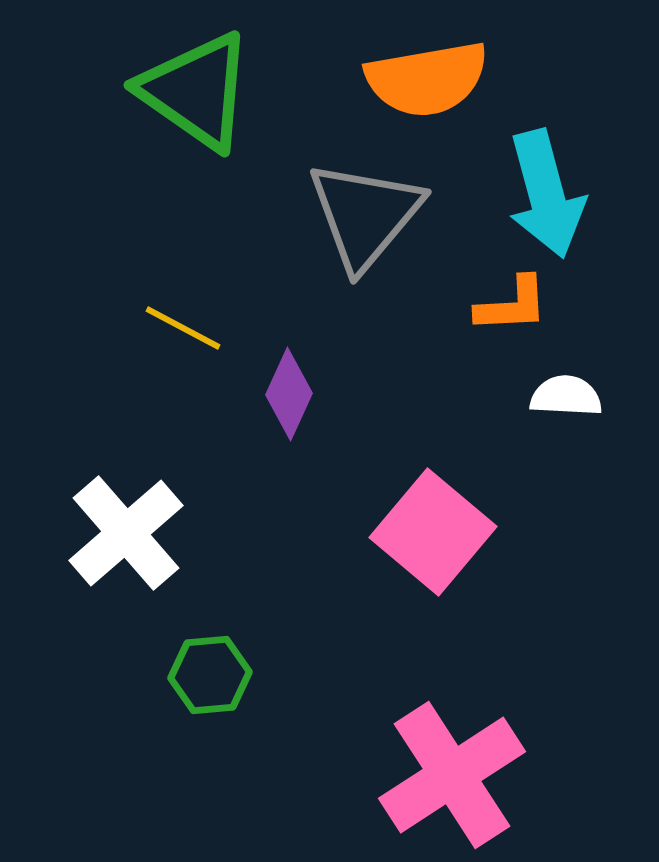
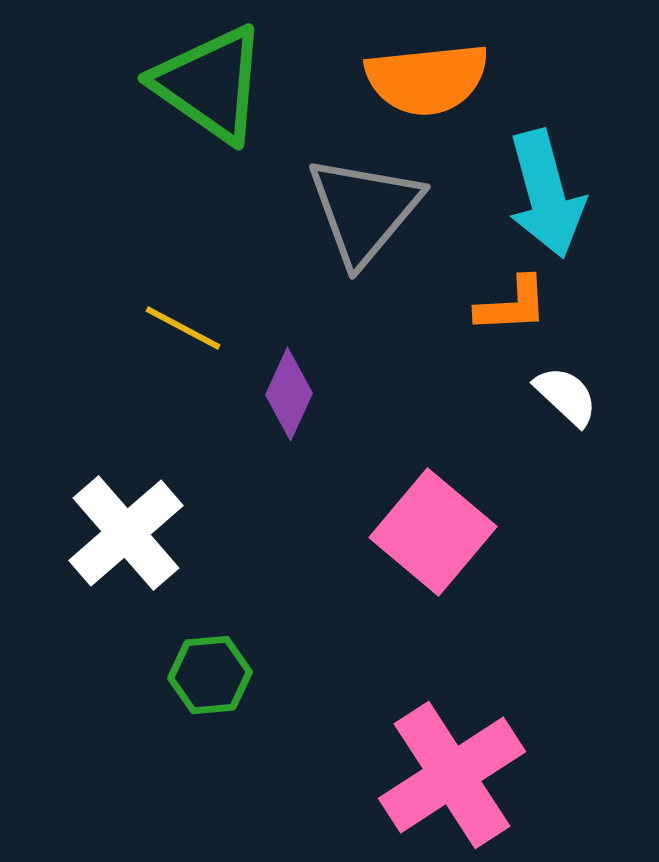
orange semicircle: rotated 4 degrees clockwise
green triangle: moved 14 px right, 7 px up
gray triangle: moved 1 px left, 5 px up
white semicircle: rotated 40 degrees clockwise
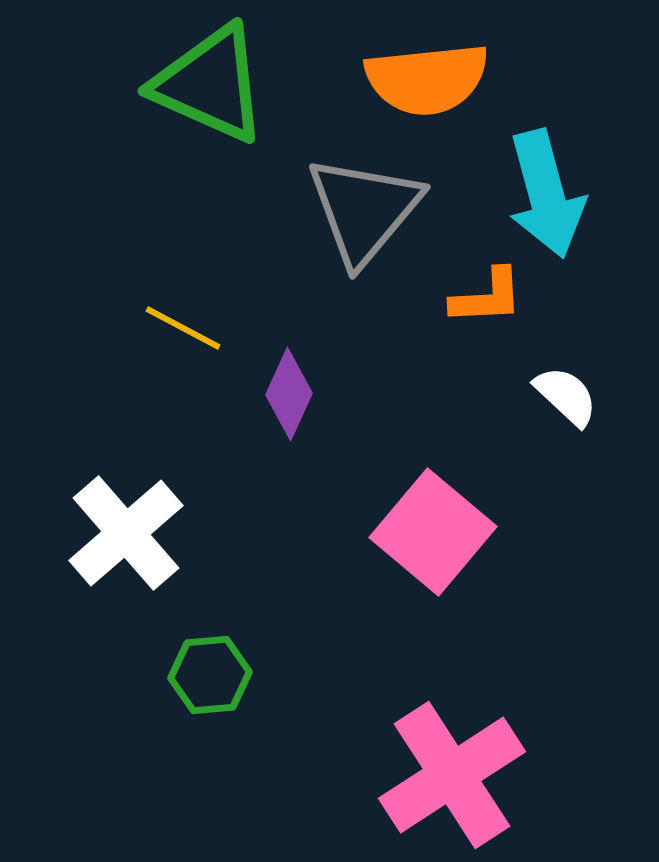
green triangle: rotated 11 degrees counterclockwise
orange L-shape: moved 25 px left, 8 px up
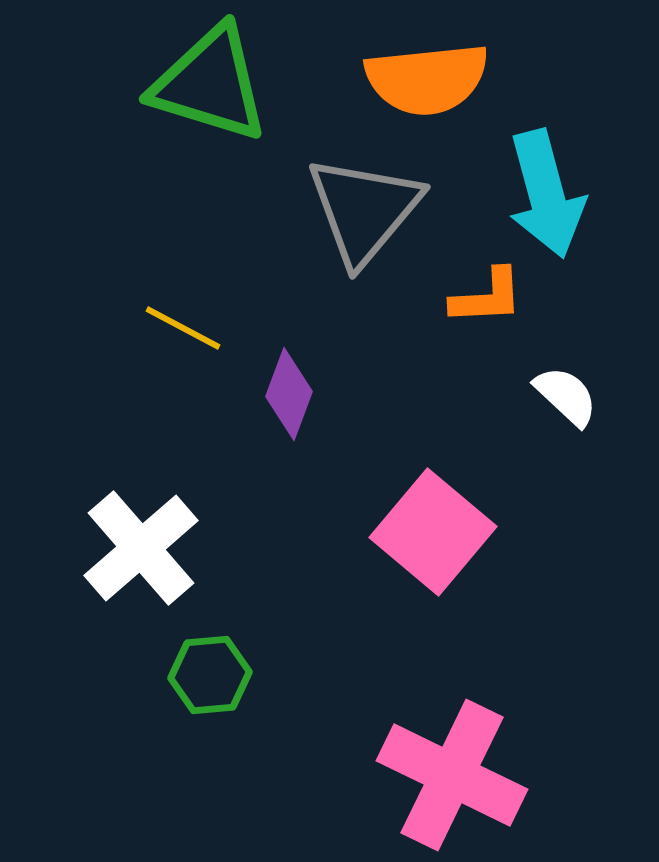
green triangle: rotated 7 degrees counterclockwise
purple diamond: rotated 4 degrees counterclockwise
white cross: moved 15 px right, 15 px down
pink cross: rotated 31 degrees counterclockwise
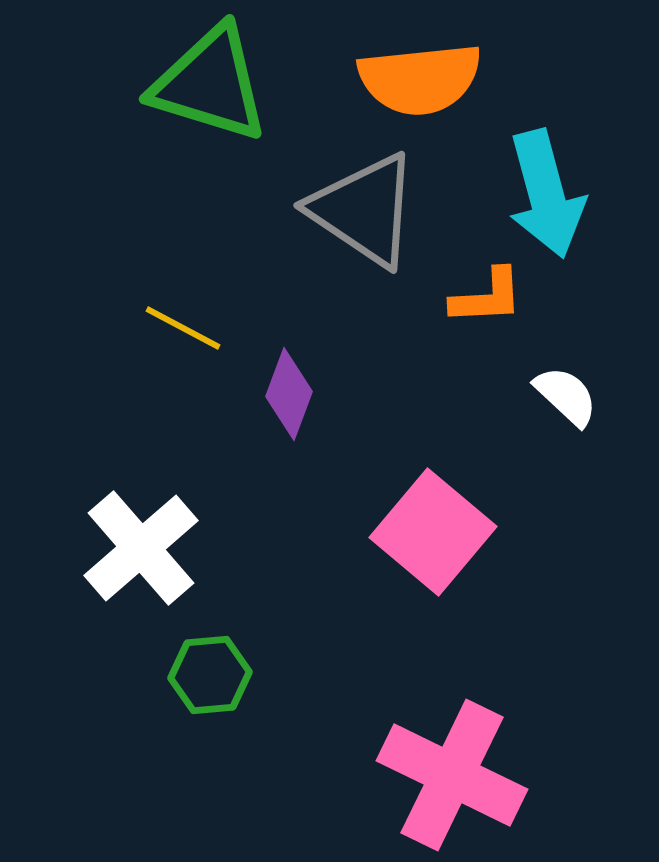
orange semicircle: moved 7 px left
gray triangle: rotated 36 degrees counterclockwise
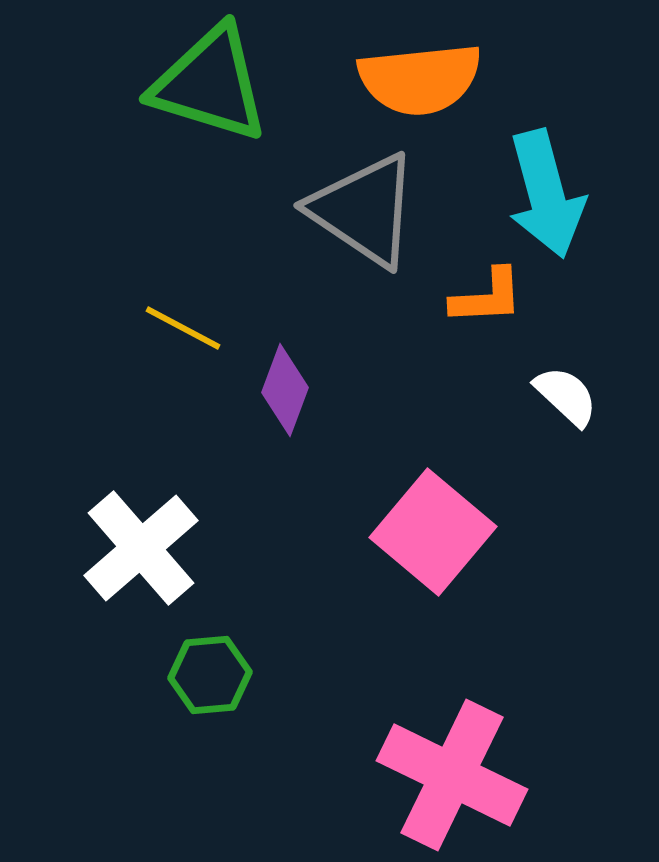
purple diamond: moved 4 px left, 4 px up
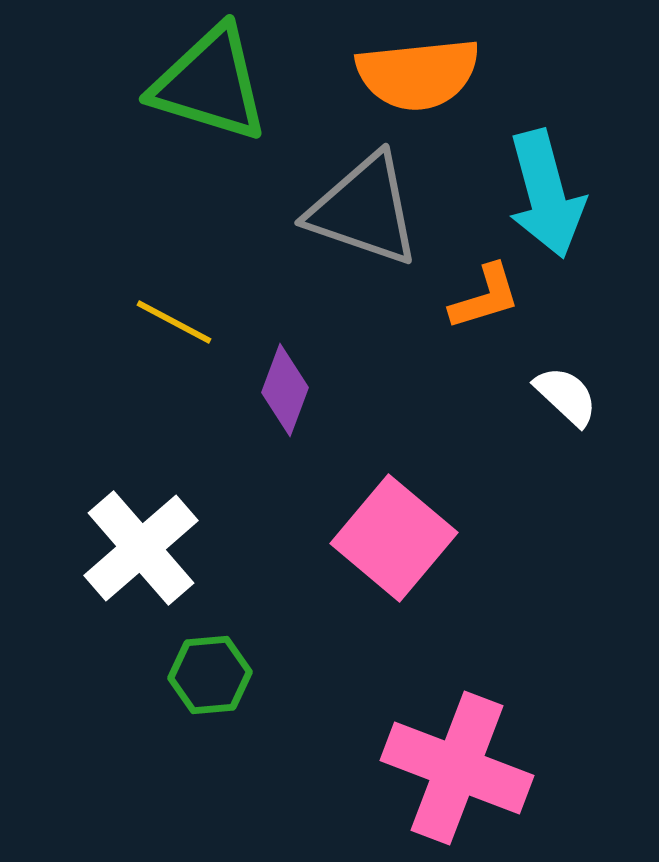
orange semicircle: moved 2 px left, 5 px up
gray triangle: rotated 15 degrees counterclockwise
orange L-shape: moved 2 px left; rotated 14 degrees counterclockwise
yellow line: moved 9 px left, 6 px up
pink square: moved 39 px left, 6 px down
pink cross: moved 5 px right, 7 px up; rotated 5 degrees counterclockwise
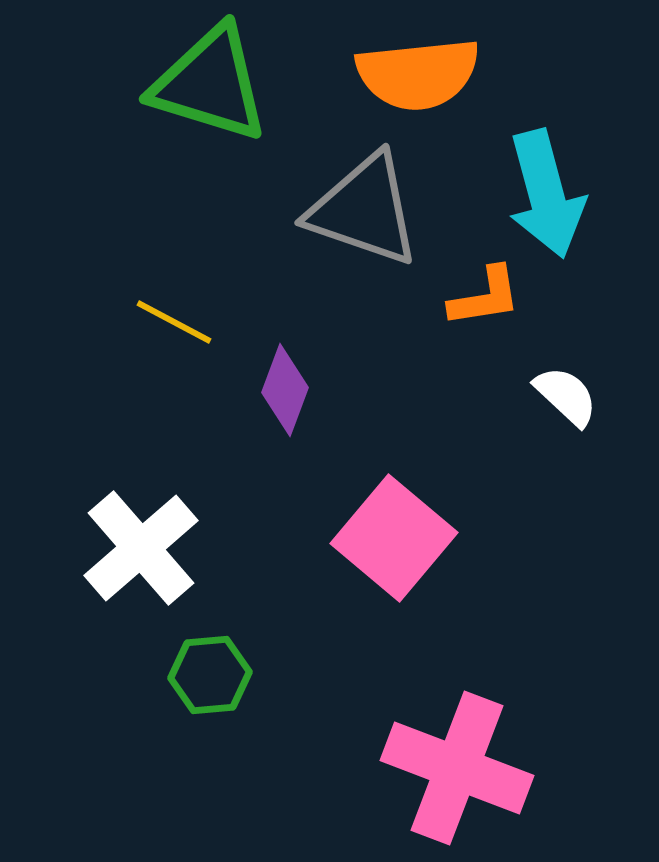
orange L-shape: rotated 8 degrees clockwise
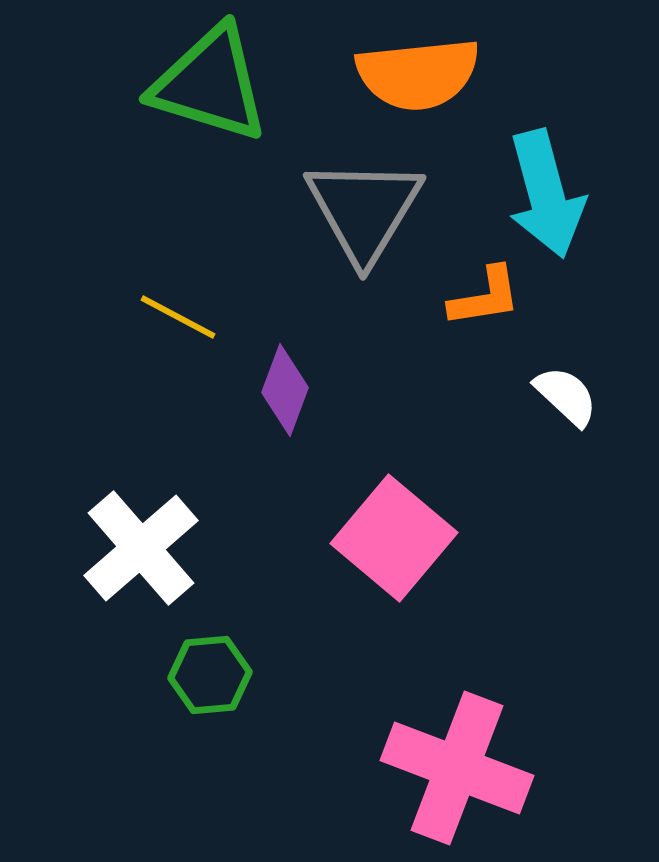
gray triangle: rotated 42 degrees clockwise
yellow line: moved 4 px right, 5 px up
